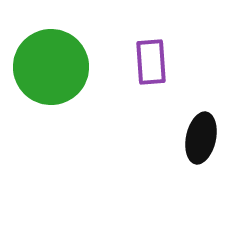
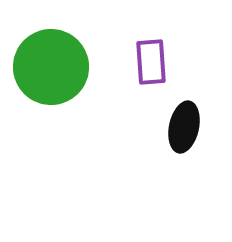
black ellipse: moved 17 px left, 11 px up
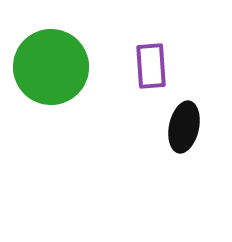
purple rectangle: moved 4 px down
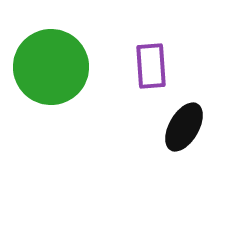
black ellipse: rotated 18 degrees clockwise
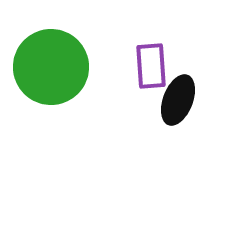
black ellipse: moved 6 px left, 27 px up; rotated 9 degrees counterclockwise
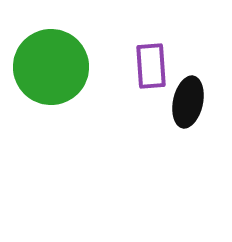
black ellipse: moved 10 px right, 2 px down; rotated 9 degrees counterclockwise
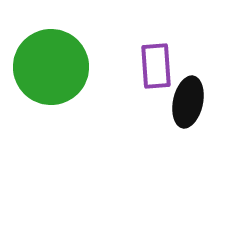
purple rectangle: moved 5 px right
